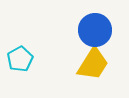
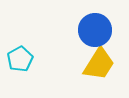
yellow trapezoid: moved 6 px right
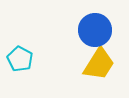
cyan pentagon: rotated 15 degrees counterclockwise
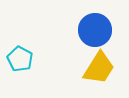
yellow trapezoid: moved 4 px down
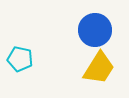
cyan pentagon: rotated 15 degrees counterclockwise
